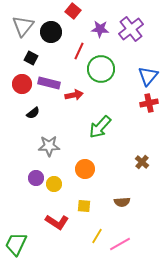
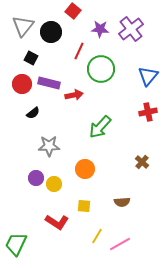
red cross: moved 1 px left, 9 px down
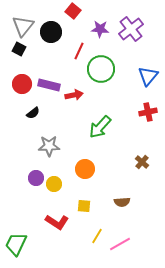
black square: moved 12 px left, 9 px up
purple rectangle: moved 2 px down
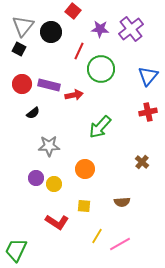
green trapezoid: moved 6 px down
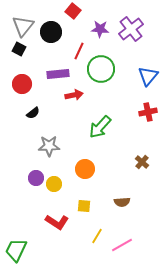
purple rectangle: moved 9 px right, 11 px up; rotated 20 degrees counterclockwise
pink line: moved 2 px right, 1 px down
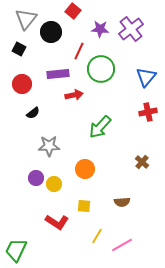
gray triangle: moved 3 px right, 7 px up
blue triangle: moved 2 px left, 1 px down
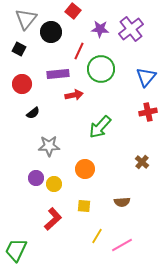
red L-shape: moved 4 px left, 3 px up; rotated 75 degrees counterclockwise
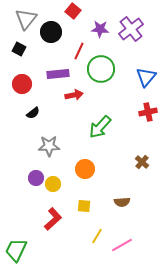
yellow circle: moved 1 px left
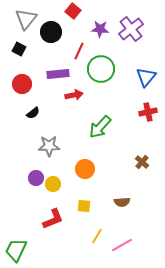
red L-shape: rotated 20 degrees clockwise
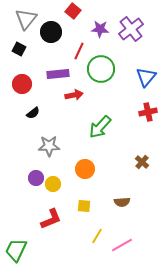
red L-shape: moved 2 px left
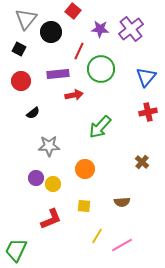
red circle: moved 1 px left, 3 px up
